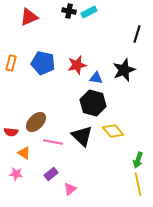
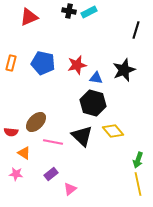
black line: moved 1 px left, 4 px up
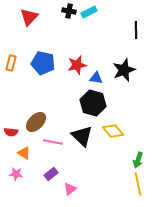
red triangle: rotated 24 degrees counterclockwise
black line: rotated 18 degrees counterclockwise
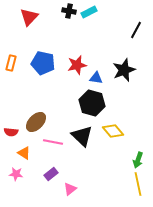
black line: rotated 30 degrees clockwise
black hexagon: moved 1 px left
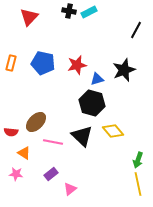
blue triangle: moved 1 px right, 1 px down; rotated 24 degrees counterclockwise
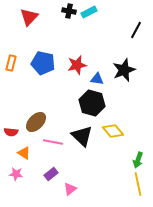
blue triangle: rotated 24 degrees clockwise
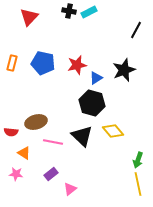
orange rectangle: moved 1 px right
blue triangle: moved 1 px left, 1 px up; rotated 40 degrees counterclockwise
brown ellipse: rotated 30 degrees clockwise
